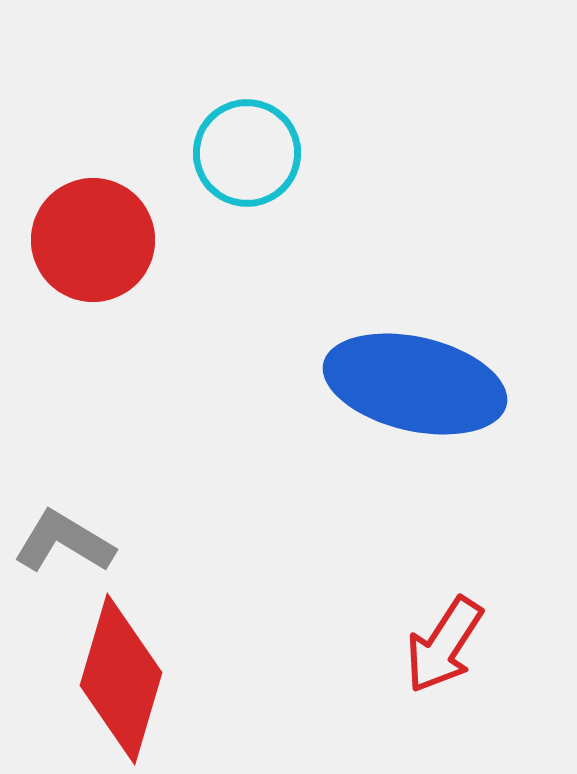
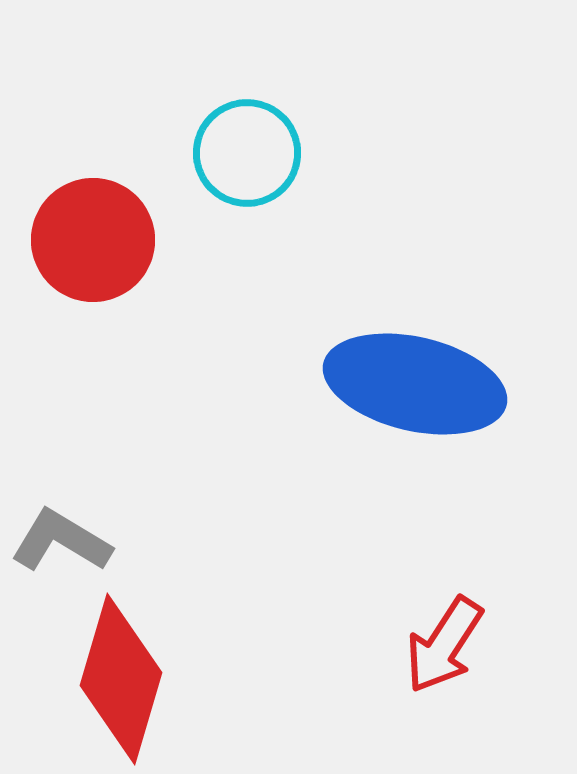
gray L-shape: moved 3 px left, 1 px up
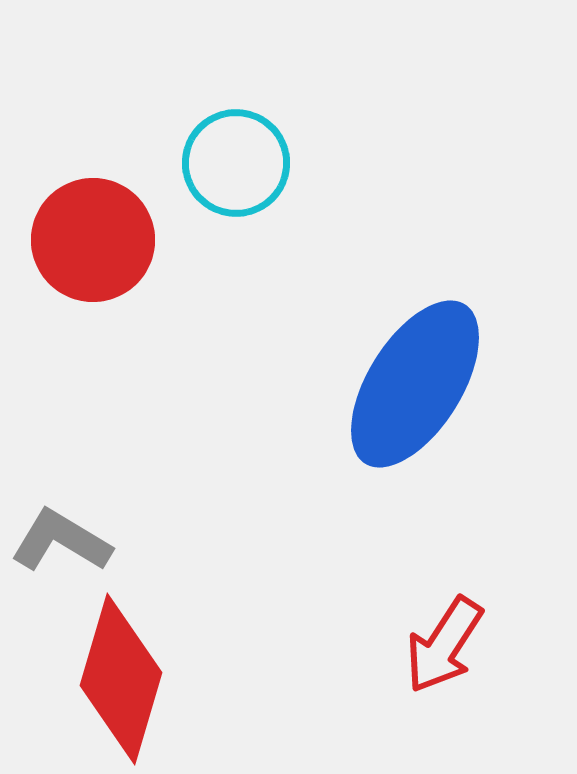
cyan circle: moved 11 px left, 10 px down
blue ellipse: rotated 71 degrees counterclockwise
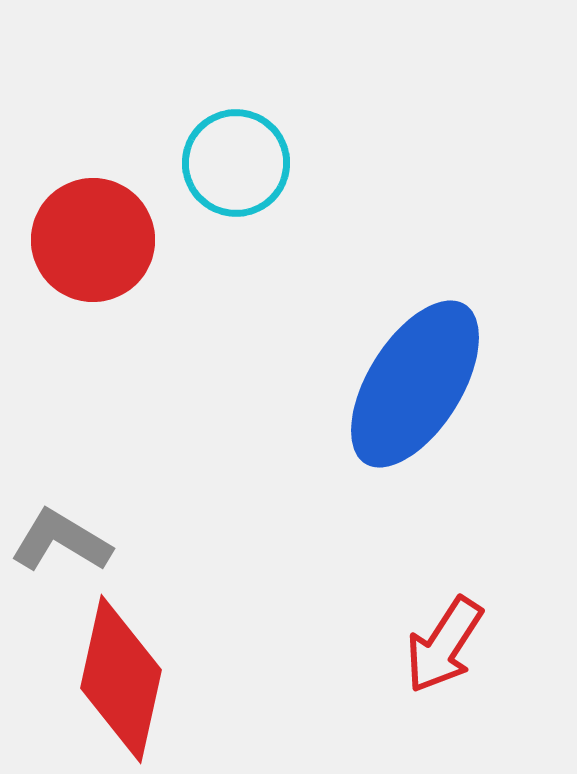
red diamond: rotated 4 degrees counterclockwise
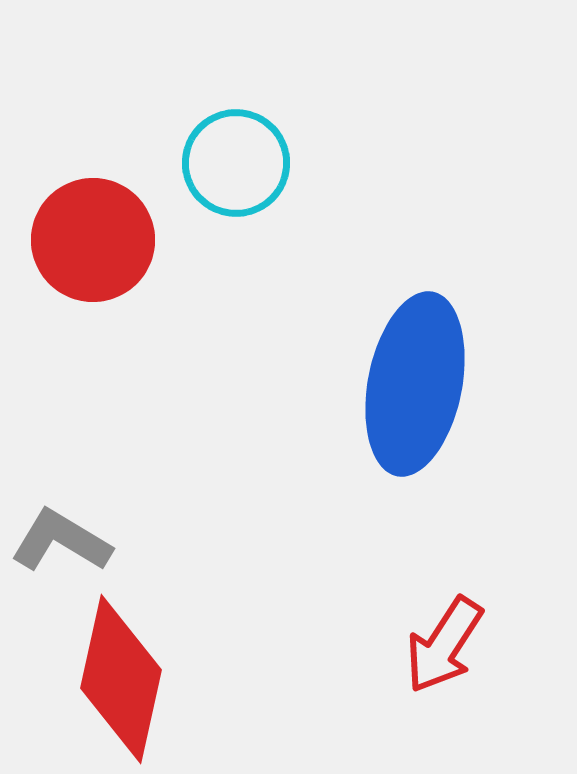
blue ellipse: rotated 21 degrees counterclockwise
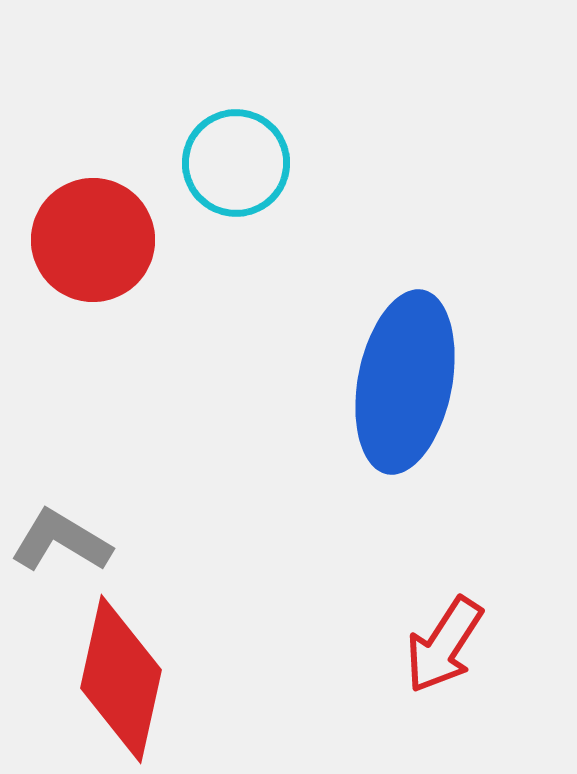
blue ellipse: moved 10 px left, 2 px up
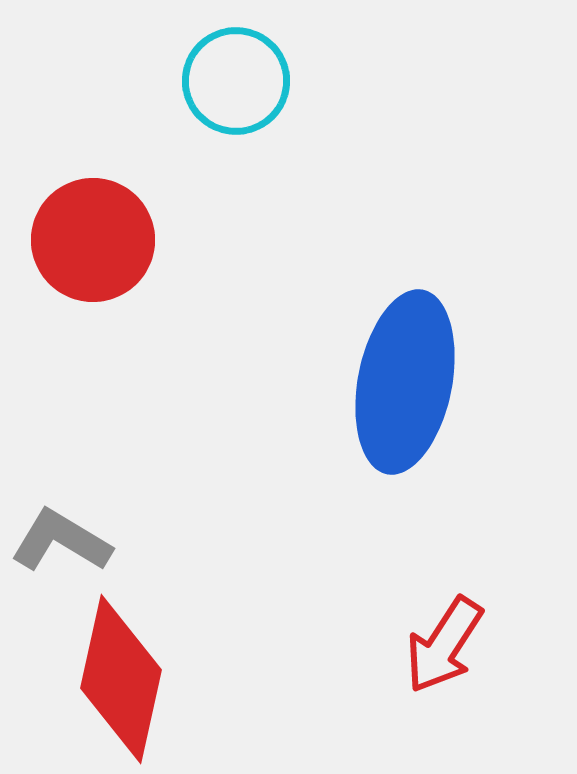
cyan circle: moved 82 px up
